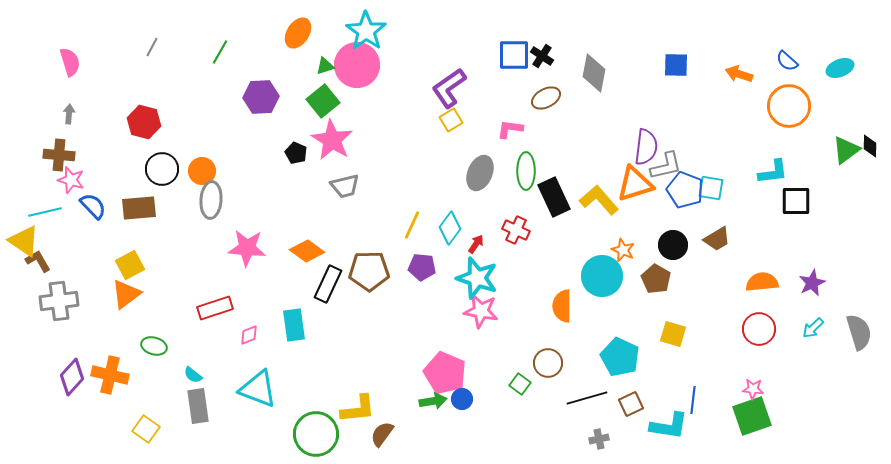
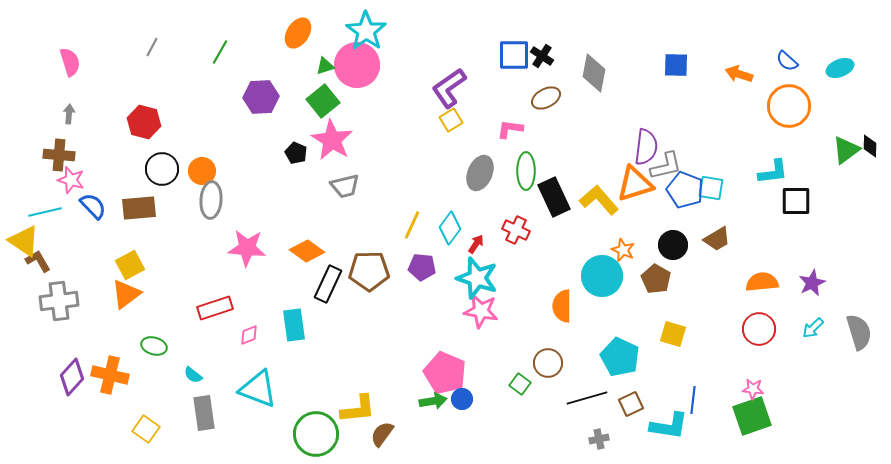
gray rectangle at (198, 406): moved 6 px right, 7 px down
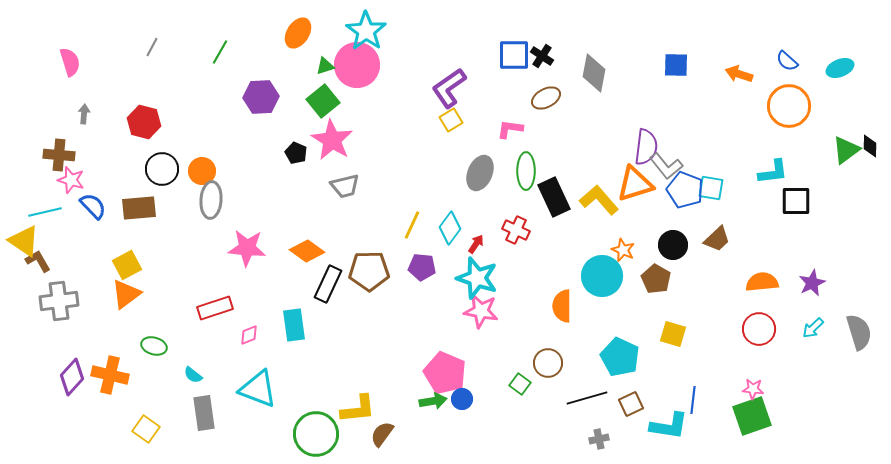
gray arrow at (69, 114): moved 15 px right
gray L-shape at (666, 166): rotated 64 degrees clockwise
brown trapezoid at (717, 239): rotated 12 degrees counterclockwise
yellow square at (130, 265): moved 3 px left
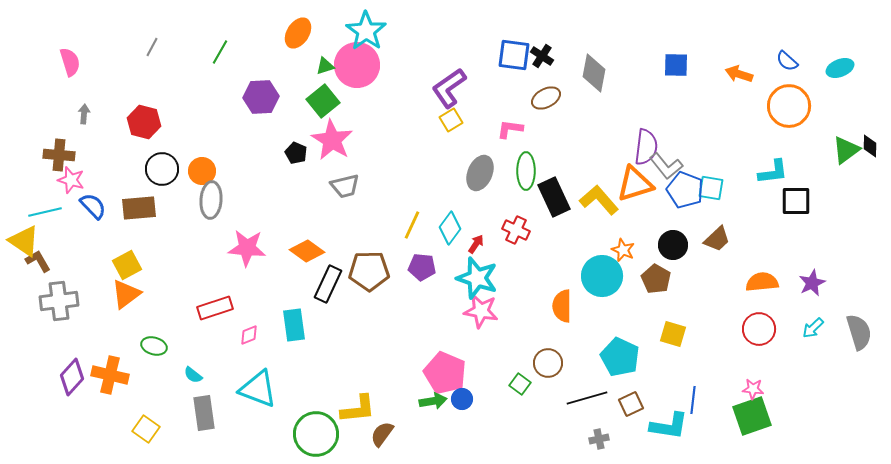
blue square at (514, 55): rotated 8 degrees clockwise
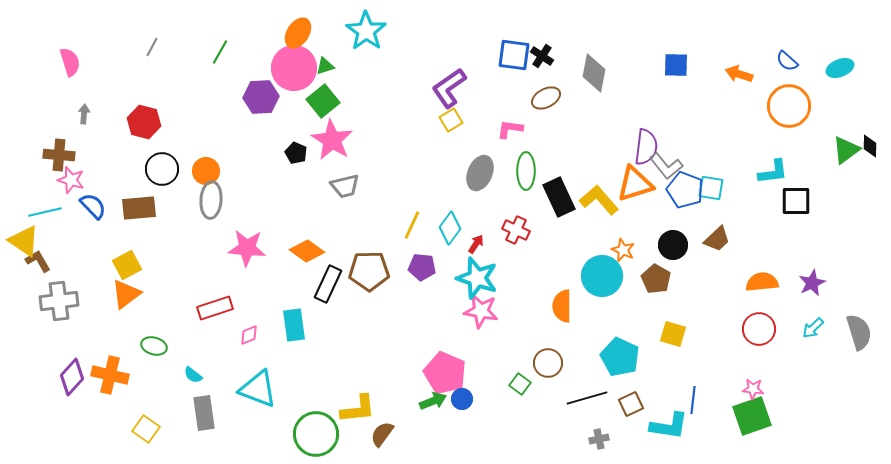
pink circle at (357, 65): moved 63 px left, 3 px down
orange circle at (202, 171): moved 4 px right
black rectangle at (554, 197): moved 5 px right
green arrow at (433, 401): rotated 12 degrees counterclockwise
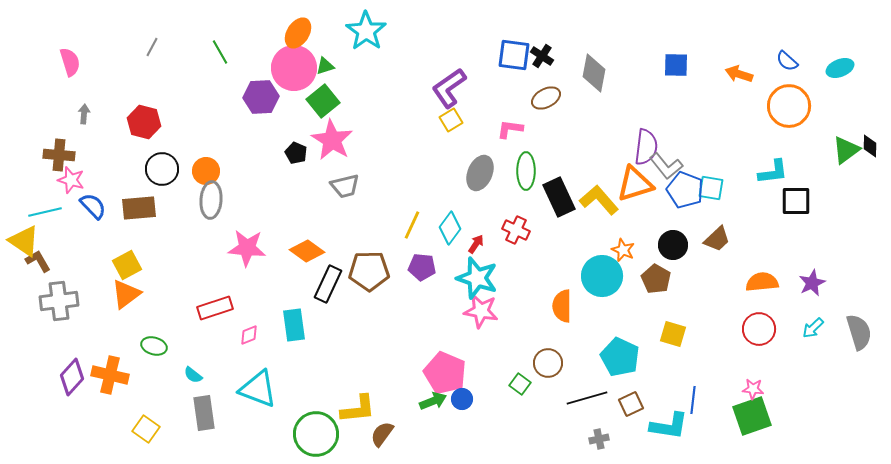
green line at (220, 52): rotated 60 degrees counterclockwise
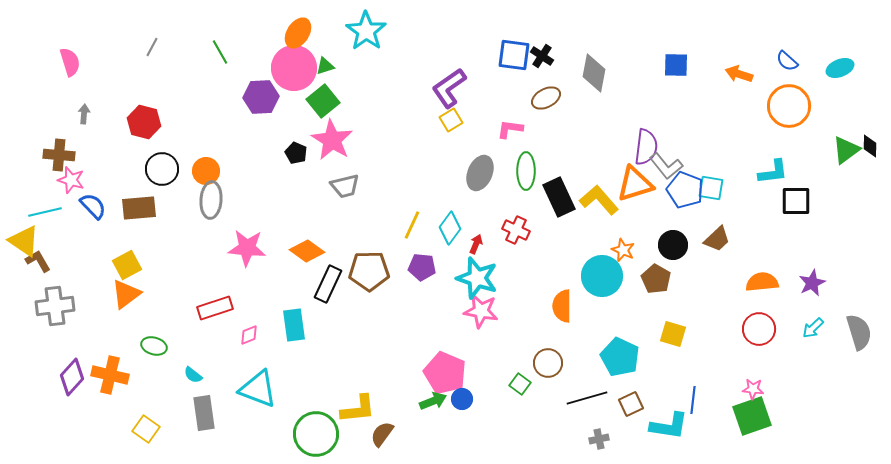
red arrow at (476, 244): rotated 12 degrees counterclockwise
gray cross at (59, 301): moved 4 px left, 5 px down
